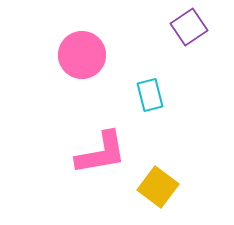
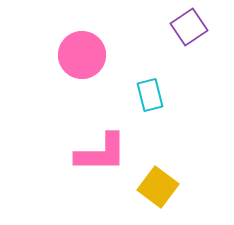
pink L-shape: rotated 10 degrees clockwise
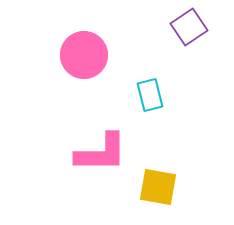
pink circle: moved 2 px right
yellow square: rotated 27 degrees counterclockwise
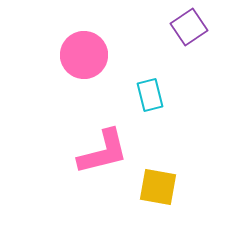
pink L-shape: moved 2 px right, 1 px up; rotated 14 degrees counterclockwise
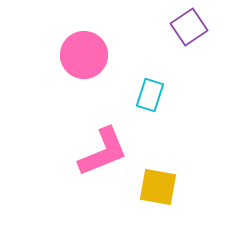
cyan rectangle: rotated 32 degrees clockwise
pink L-shape: rotated 8 degrees counterclockwise
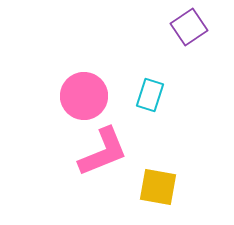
pink circle: moved 41 px down
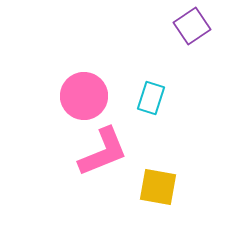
purple square: moved 3 px right, 1 px up
cyan rectangle: moved 1 px right, 3 px down
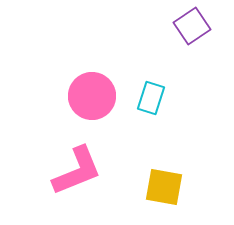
pink circle: moved 8 px right
pink L-shape: moved 26 px left, 19 px down
yellow square: moved 6 px right
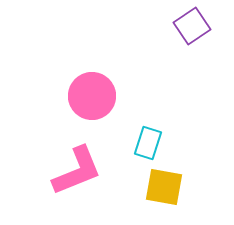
cyan rectangle: moved 3 px left, 45 px down
